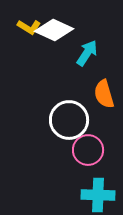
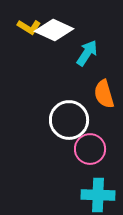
pink circle: moved 2 px right, 1 px up
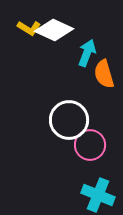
yellow L-shape: moved 1 px down
cyan arrow: rotated 12 degrees counterclockwise
orange semicircle: moved 20 px up
pink circle: moved 4 px up
cyan cross: rotated 20 degrees clockwise
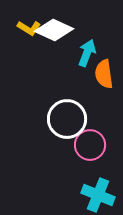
orange semicircle: rotated 8 degrees clockwise
white circle: moved 2 px left, 1 px up
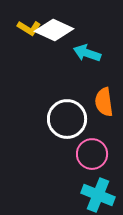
cyan arrow: rotated 92 degrees counterclockwise
orange semicircle: moved 28 px down
pink circle: moved 2 px right, 9 px down
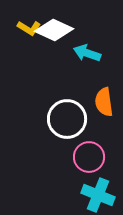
pink circle: moved 3 px left, 3 px down
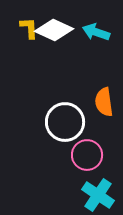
yellow L-shape: rotated 125 degrees counterclockwise
cyan arrow: moved 9 px right, 21 px up
white circle: moved 2 px left, 3 px down
pink circle: moved 2 px left, 2 px up
cyan cross: rotated 12 degrees clockwise
